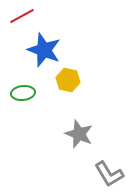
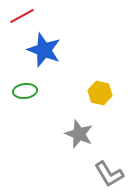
yellow hexagon: moved 32 px right, 13 px down
green ellipse: moved 2 px right, 2 px up
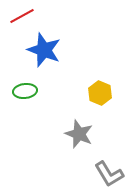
yellow hexagon: rotated 10 degrees clockwise
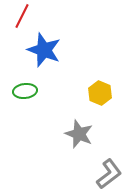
red line: rotated 35 degrees counterclockwise
gray L-shape: rotated 96 degrees counterclockwise
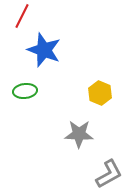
gray star: rotated 20 degrees counterclockwise
gray L-shape: rotated 8 degrees clockwise
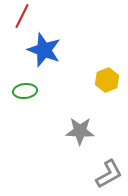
yellow hexagon: moved 7 px right, 13 px up; rotated 15 degrees clockwise
gray star: moved 1 px right, 3 px up
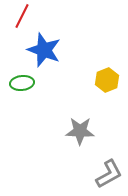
green ellipse: moved 3 px left, 8 px up
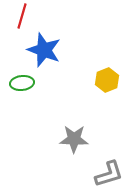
red line: rotated 10 degrees counterclockwise
gray star: moved 6 px left, 8 px down
gray L-shape: rotated 12 degrees clockwise
